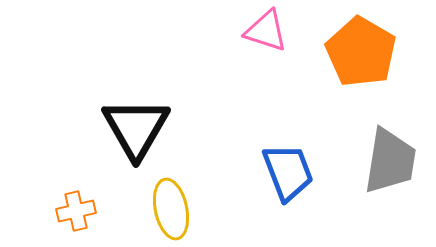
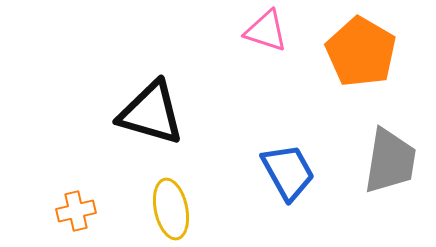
black triangle: moved 15 px right, 15 px up; rotated 44 degrees counterclockwise
blue trapezoid: rotated 8 degrees counterclockwise
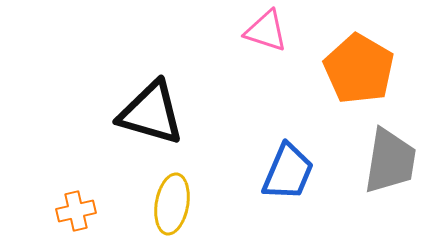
orange pentagon: moved 2 px left, 17 px down
blue trapezoid: rotated 52 degrees clockwise
yellow ellipse: moved 1 px right, 5 px up; rotated 22 degrees clockwise
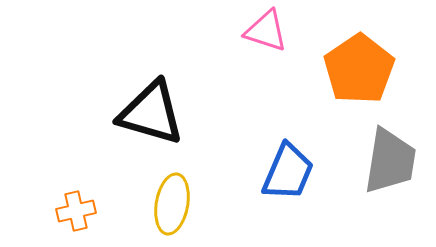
orange pentagon: rotated 8 degrees clockwise
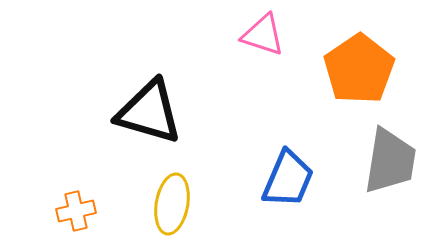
pink triangle: moved 3 px left, 4 px down
black triangle: moved 2 px left, 1 px up
blue trapezoid: moved 7 px down
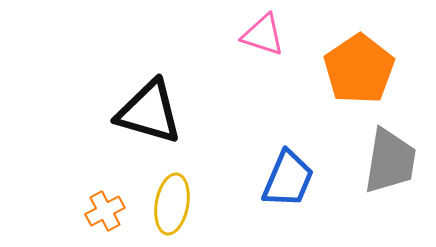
orange cross: moved 29 px right; rotated 15 degrees counterclockwise
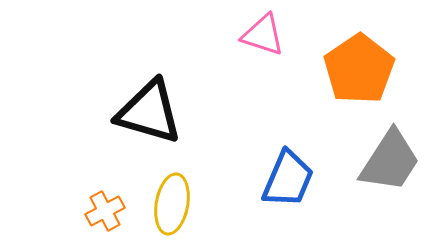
gray trapezoid: rotated 24 degrees clockwise
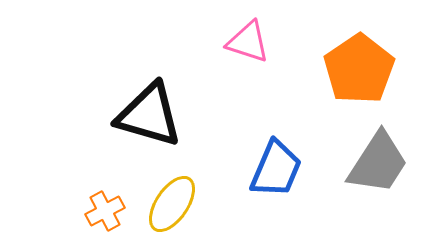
pink triangle: moved 15 px left, 7 px down
black triangle: moved 3 px down
gray trapezoid: moved 12 px left, 2 px down
blue trapezoid: moved 12 px left, 10 px up
yellow ellipse: rotated 24 degrees clockwise
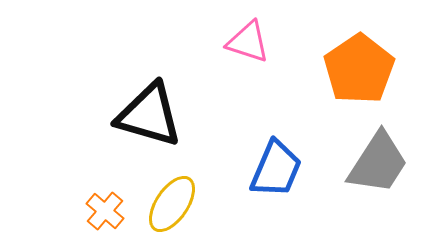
orange cross: rotated 21 degrees counterclockwise
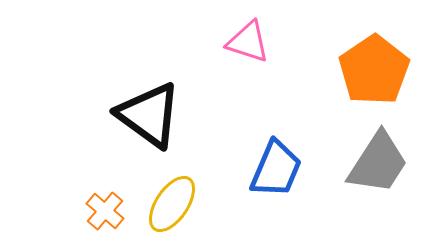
orange pentagon: moved 15 px right, 1 px down
black triangle: rotated 20 degrees clockwise
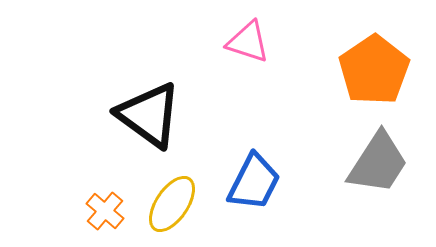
blue trapezoid: moved 22 px left, 13 px down; rotated 4 degrees clockwise
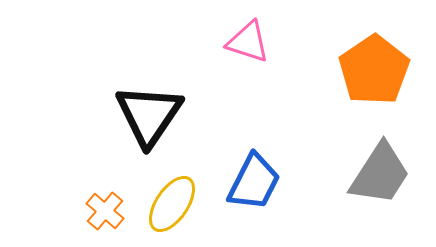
black triangle: rotated 28 degrees clockwise
gray trapezoid: moved 2 px right, 11 px down
